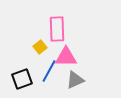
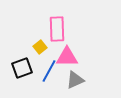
pink triangle: moved 1 px right
black square: moved 11 px up
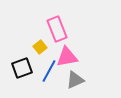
pink rectangle: rotated 20 degrees counterclockwise
pink triangle: rotated 10 degrees counterclockwise
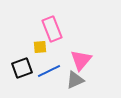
pink rectangle: moved 5 px left
yellow square: rotated 32 degrees clockwise
pink triangle: moved 14 px right, 3 px down; rotated 40 degrees counterclockwise
blue line: rotated 35 degrees clockwise
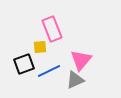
black square: moved 2 px right, 4 px up
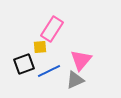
pink rectangle: rotated 55 degrees clockwise
